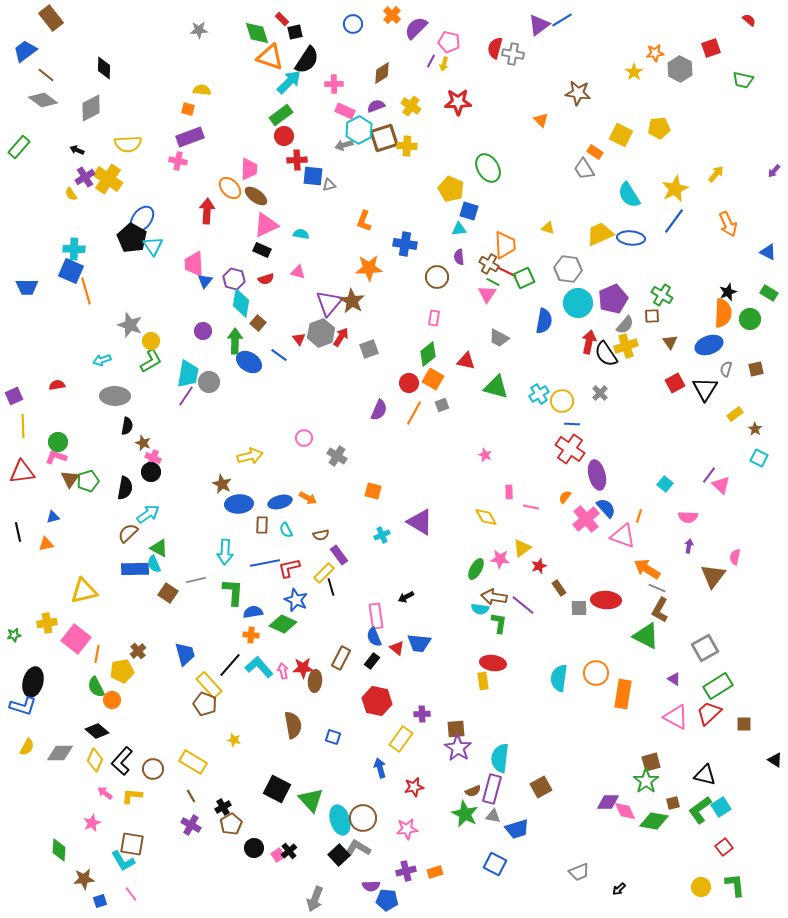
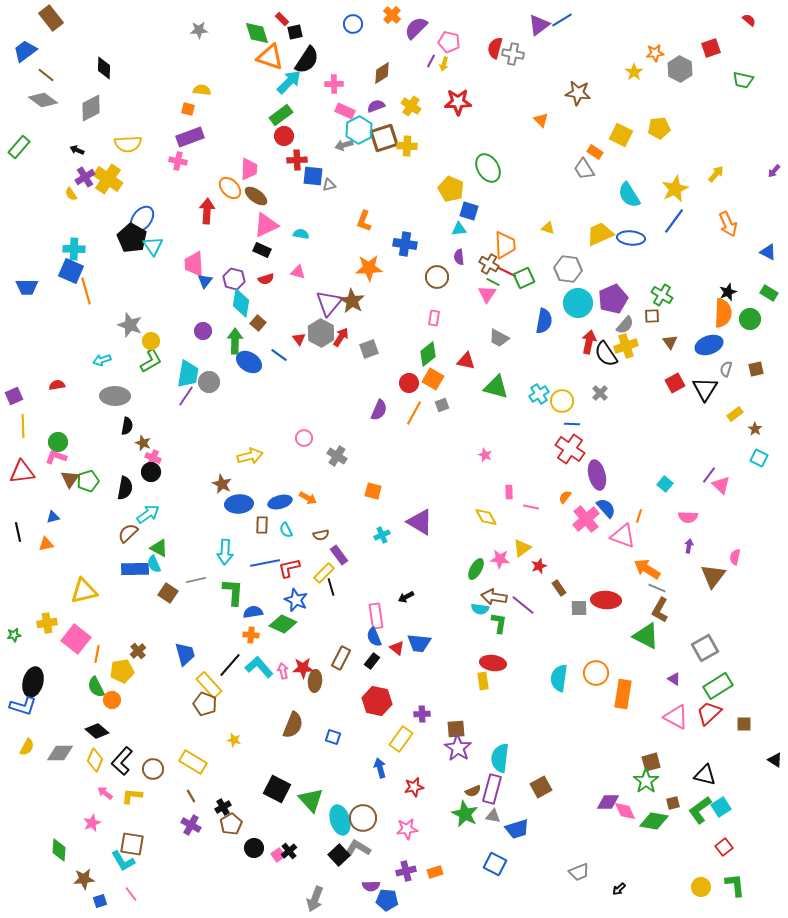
gray hexagon at (321, 333): rotated 12 degrees counterclockwise
brown semicircle at (293, 725): rotated 32 degrees clockwise
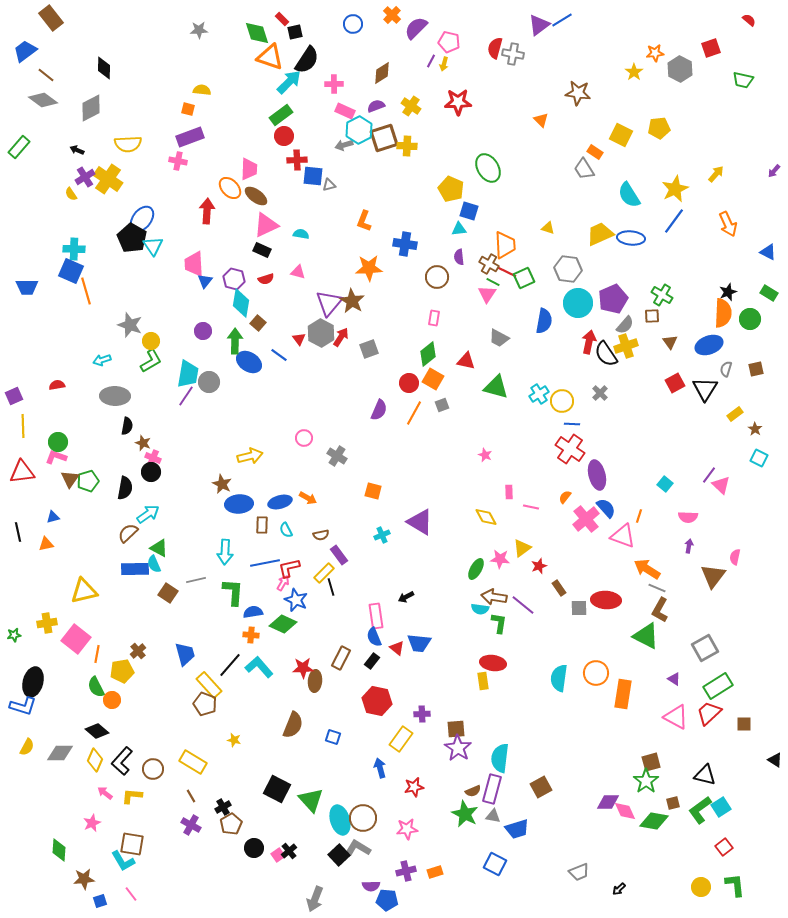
pink arrow at (283, 671): moved 88 px up; rotated 42 degrees clockwise
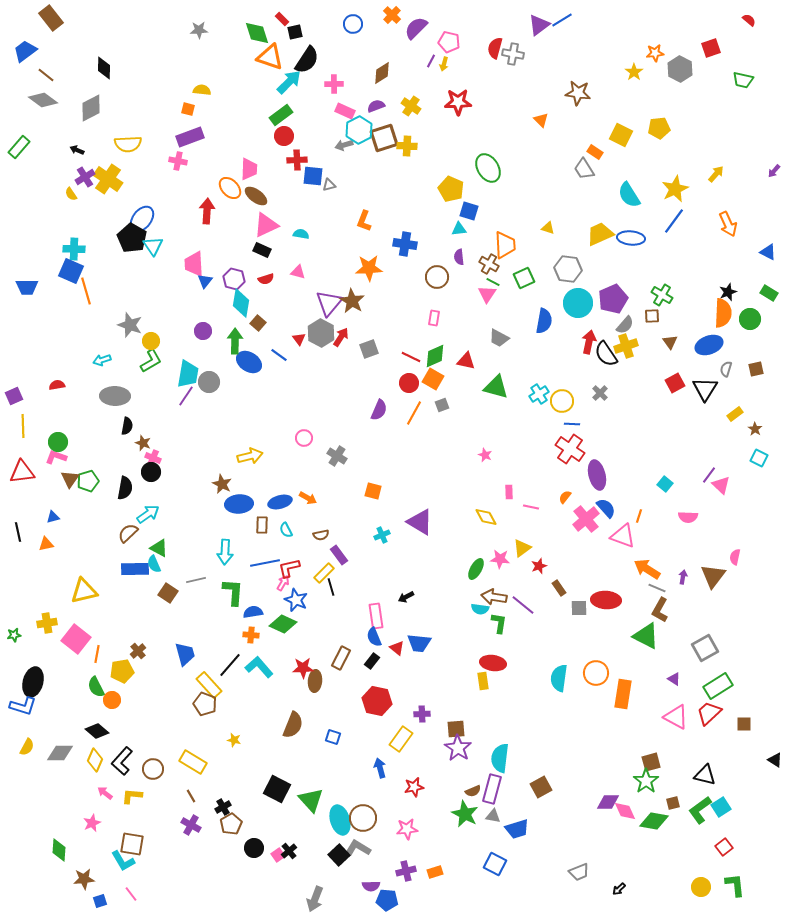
red line at (507, 272): moved 96 px left, 85 px down
green diamond at (428, 354): moved 7 px right, 2 px down; rotated 15 degrees clockwise
purple arrow at (689, 546): moved 6 px left, 31 px down
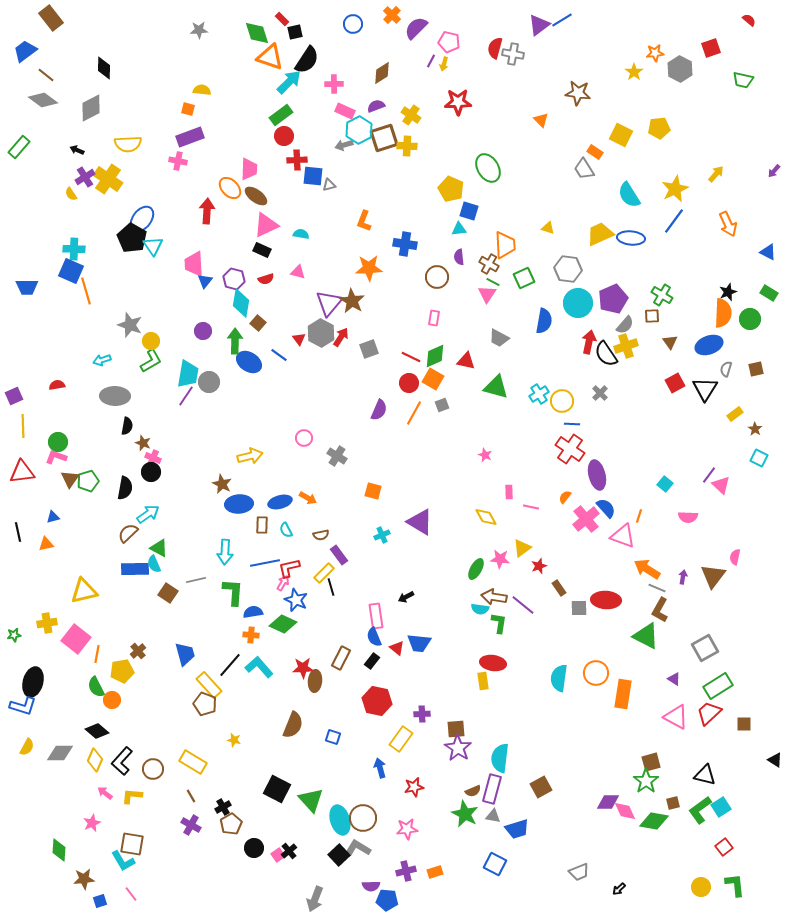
yellow cross at (411, 106): moved 9 px down
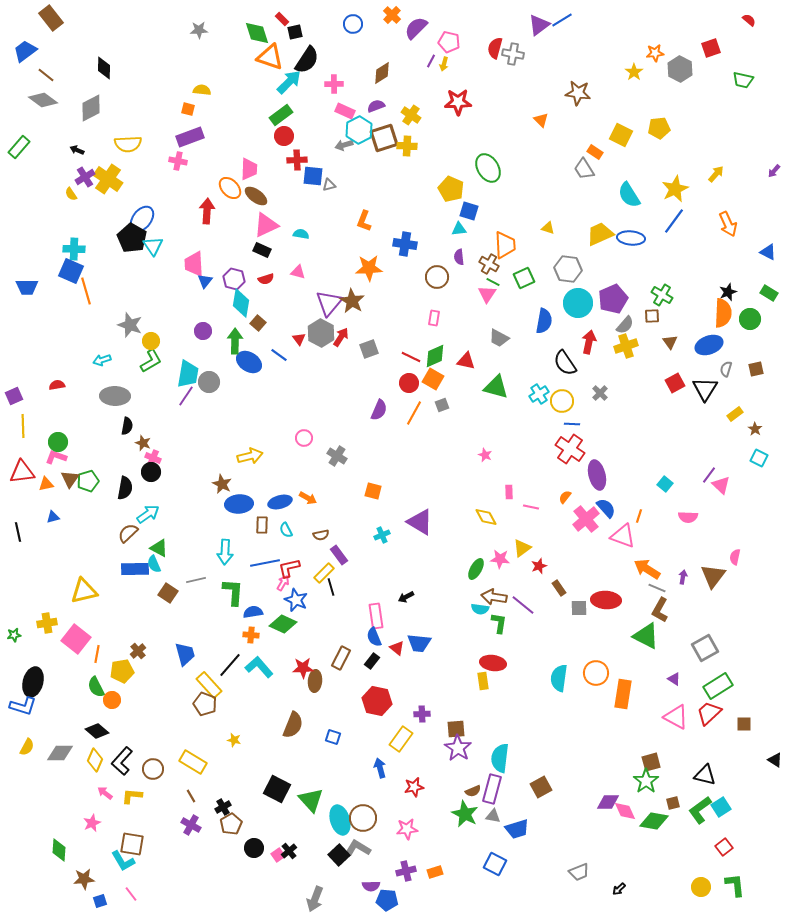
black semicircle at (606, 354): moved 41 px left, 9 px down
orange triangle at (46, 544): moved 60 px up
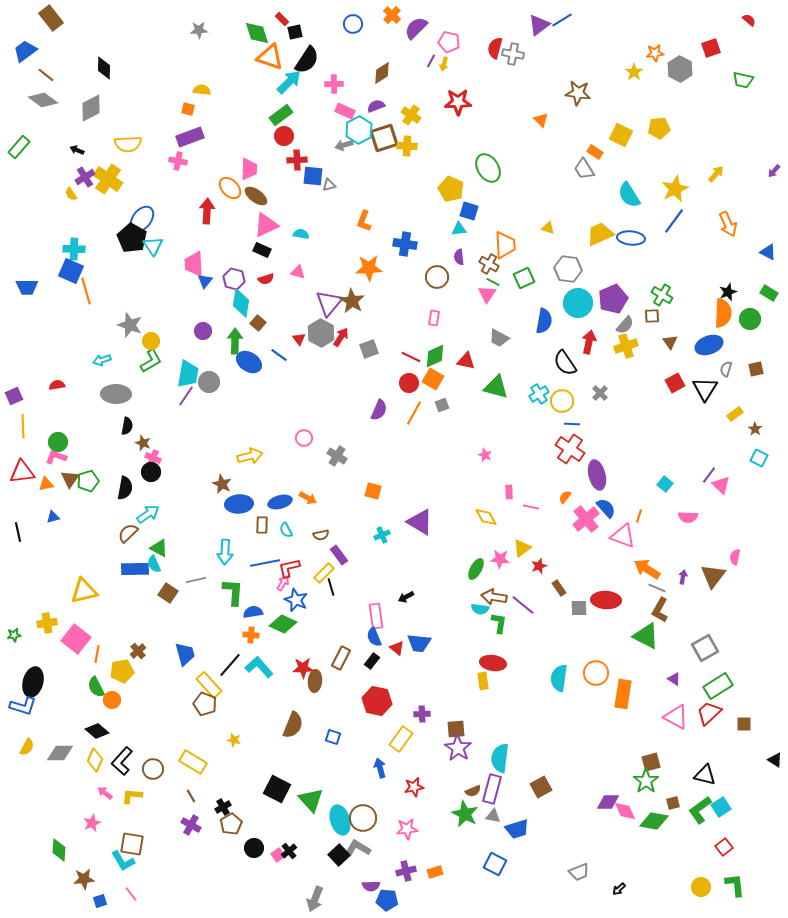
gray ellipse at (115, 396): moved 1 px right, 2 px up
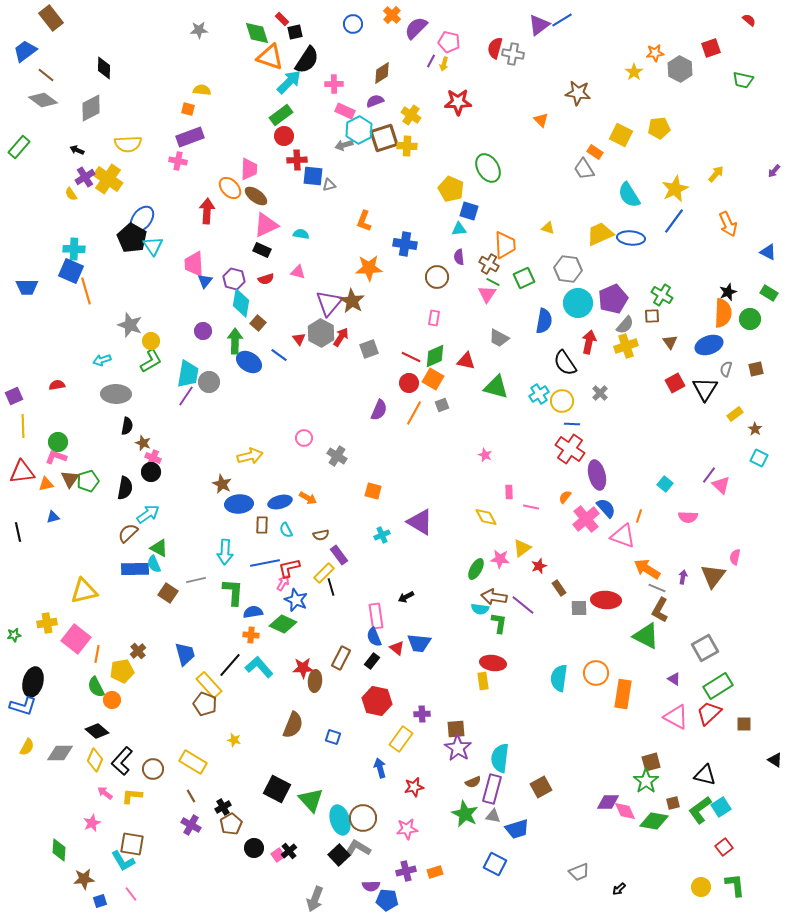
purple semicircle at (376, 106): moved 1 px left, 5 px up
brown semicircle at (473, 791): moved 9 px up
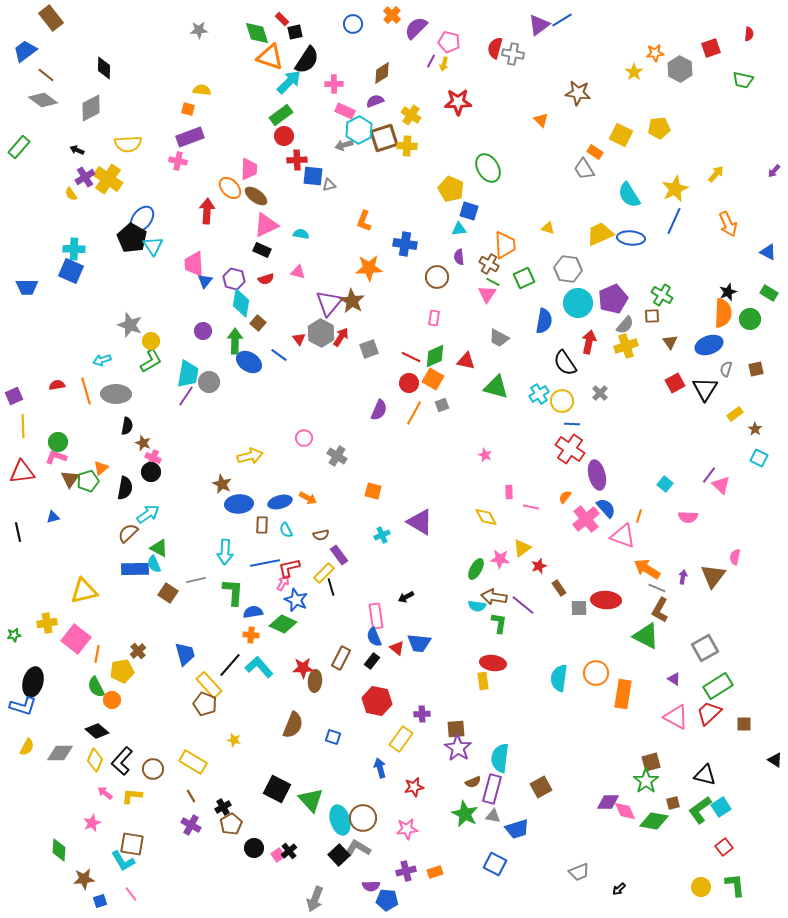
red semicircle at (749, 20): moved 14 px down; rotated 56 degrees clockwise
blue line at (674, 221): rotated 12 degrees counterclockwise
orange line at (86, 291): moved 100 px down
orange triangle at (46, 484): moved 55 px right, 16 px up; rotated 28 degrees counterclockwise
cyan semicircle at (480, 609): moved 3 px left, 3 px up
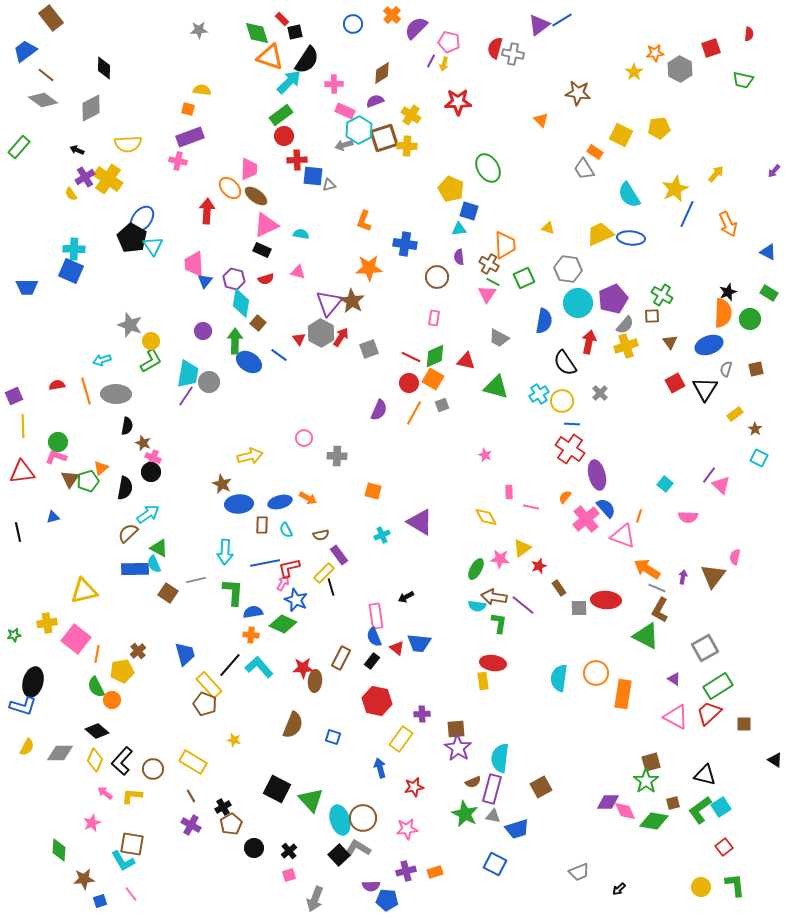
blue line at (674, 221): moved 13 px right, 7 px up
gray cross at (337, 456): rotated 30 degrees counterclockwise
pink square at (278, 855): moved 11 px right, 20 px down; rotated 16 degrees clockwise
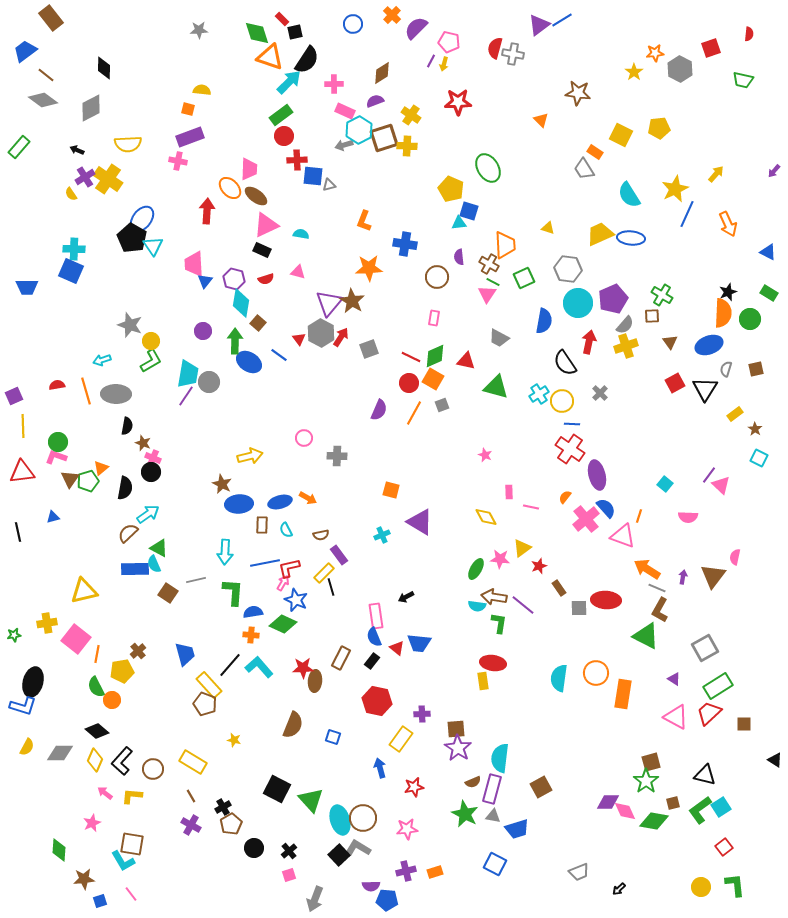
cyan triangle at (459, 229): moved 6 px up
orange square at (373, 491): moved 18 px right, 1 px up
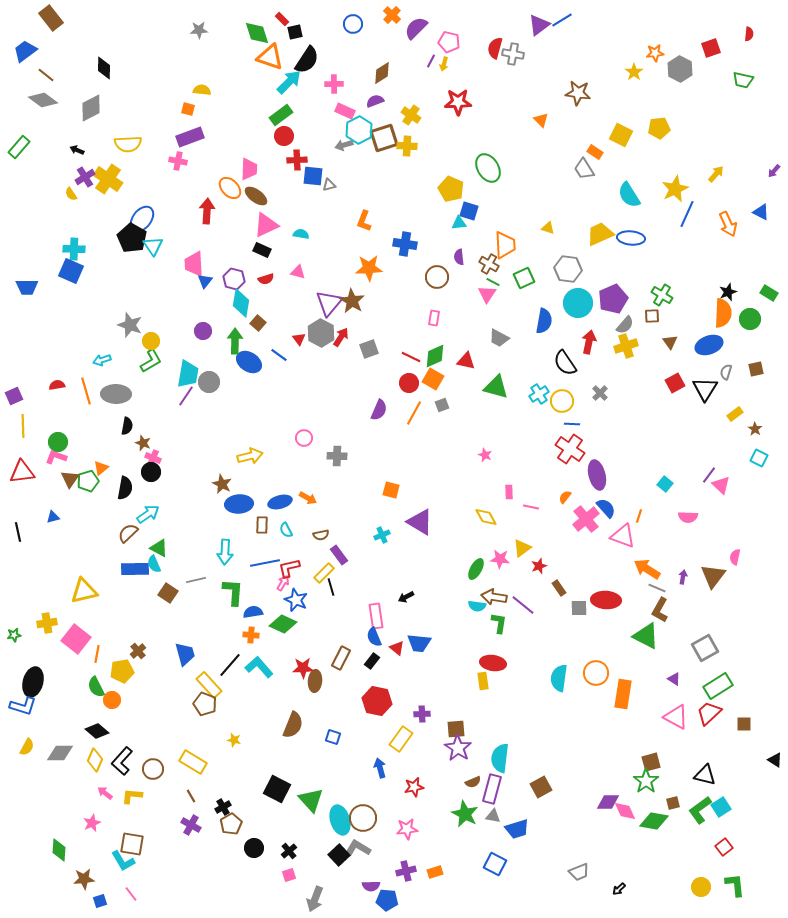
blue triangle at (768, 252): moved 7 px left, 40 px up
gray semicircle at (726, 369): moved 3 px down
